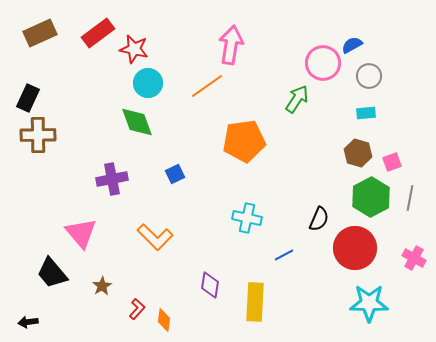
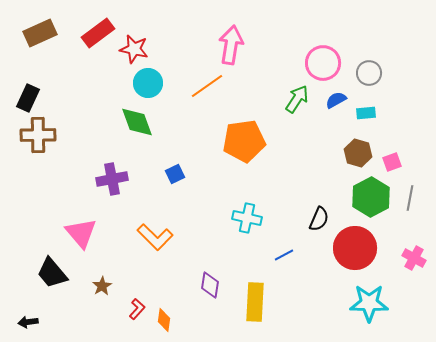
blue semicircle: moved 16 px left, 55 px down
gray circle: moved 3 px up
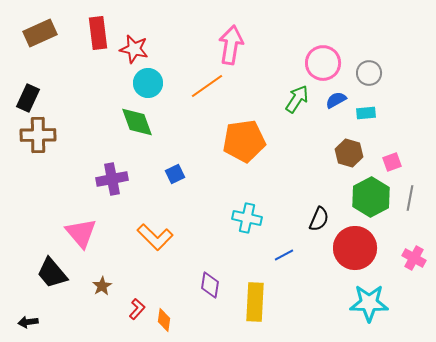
red rectangle: rotated 60 degrees counterclockwise
brown hexagon: moved 9 px left
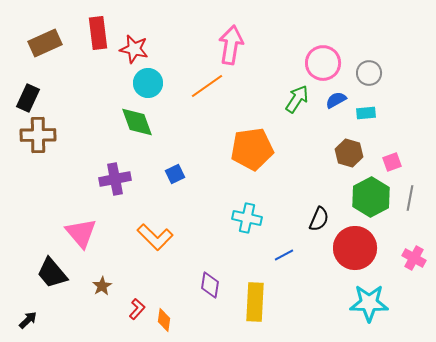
brown rectangle: moved 5 px right, 10 px down
orange pentagon: moved 8 px right, 8 px down
purple cross: moved 3 px right
black arrow: moved 2 px up; rotated 144 degrees clockwise
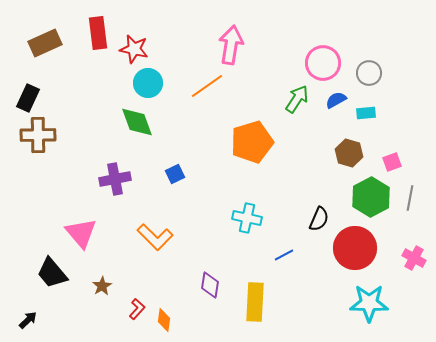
orange pentagon: moved 7 px up; rotated 9 degrees counterclockwise
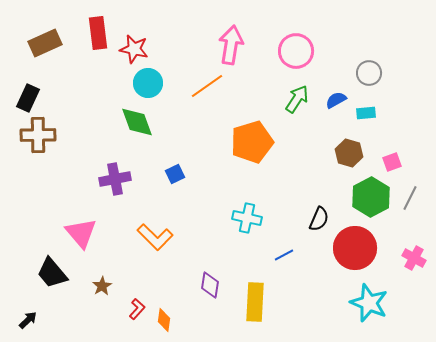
pink circle: moved 27 px left, 12 px up
gray line: rotated 15 degrees clockwise
cyan star: rotated 21 degrees clockwise
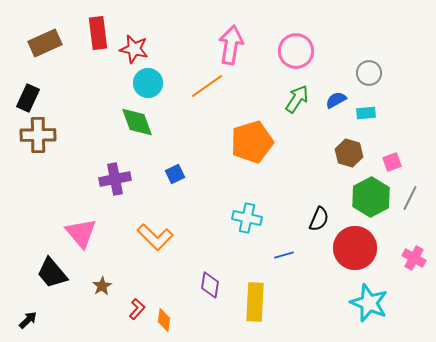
blue line: rotated 12 degrees clockwise
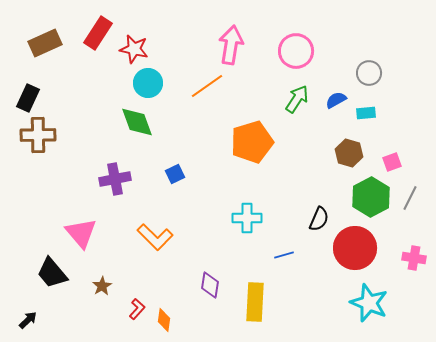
red rectangle: rotated 40 degrees clockwise
cyan cross: rotated 12 degrees counterclockwise
pink cross: rotated 20 degrees counterclockwise
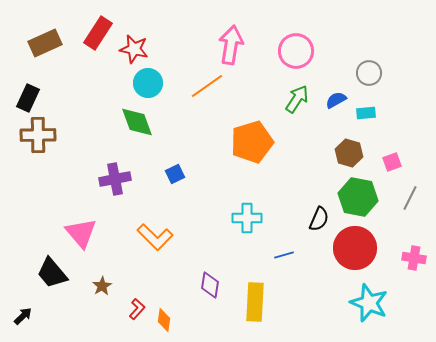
green hexagon: moved 13 px left; rotated 21 degrees counterclockwise
black arrow: moved 5 px left, 4 px up
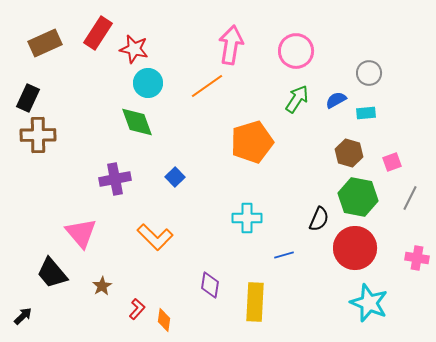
blue square: moved 3 px down; rotated 18 degrees counterclockwise
pink cross: moved 3 px right
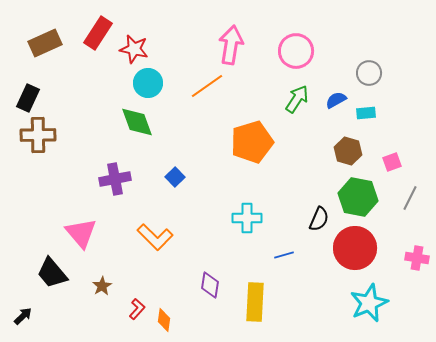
brown hexagon: moved 1 px left, 2 px up
cyan star: rotated 27 degrees clockwise
